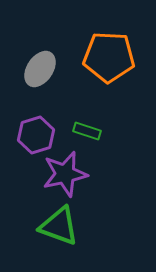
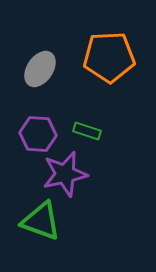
orange pentagon: rotated 6 degrees counterclockwise
purple hexagon: moved 2 px right, 1 px up; rotated 21 degrees clockwise
green triangle: moved 18 px left, 5 px up
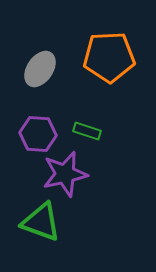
green triangle: moved 1 px down
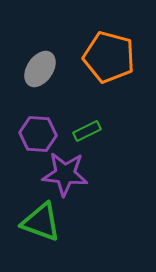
orange pentagon: rotated 18 degrees clockwise
green rectangle: rotated 44 degrees counterclockwise
purple star: rotated 18 degrees clockwise
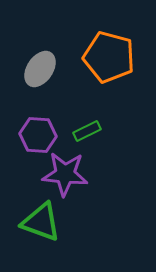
purple hexagon: moved 1 px down
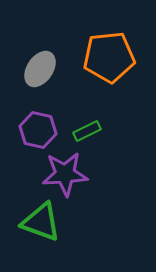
orange pentagon: rotated 21 degrees counterclockwise
purple hexagon: moved 5 px up; rotated 9 degrees clockwise
purple star: rotated 9 degrees counterclockwise
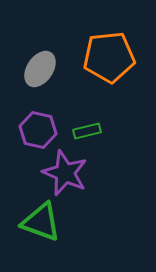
green rectangle: rotated 12 degrees clockwise
purple star: moved 1 px up; rotated 27 degrees clockwise
